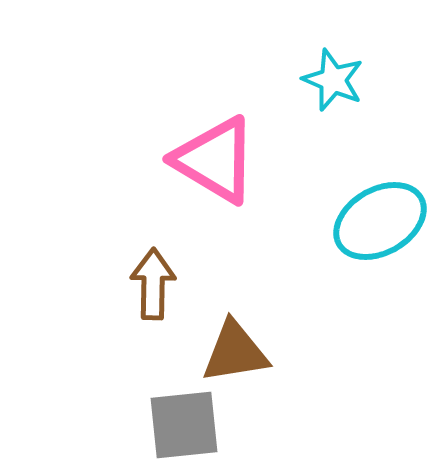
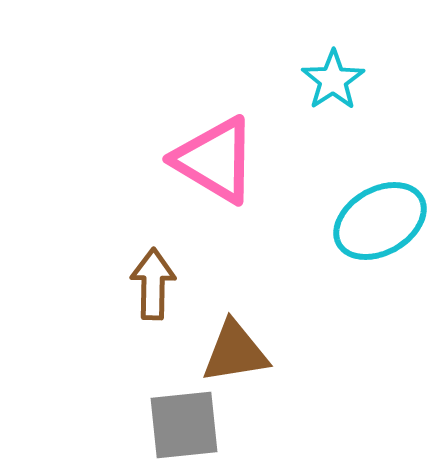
cyan star: rotated 16 degrees clockwise
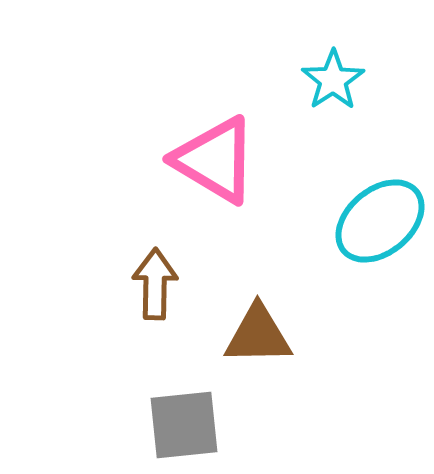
cyan ellipse: rotated 10 degrees counterclockwise
brown arrow: moved 2 px right
brown triangle: moved 23 px right, 17 px up; rotated 8 degrees clockwise
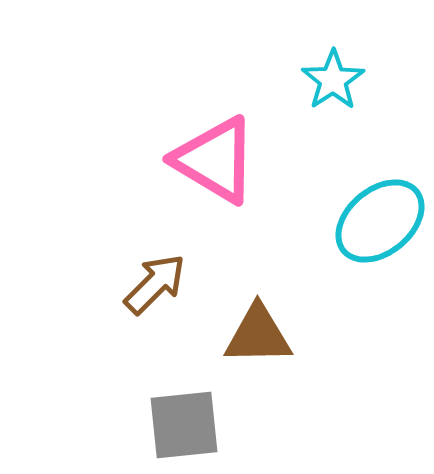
brown arrow: rotated 44 degrees clockwise
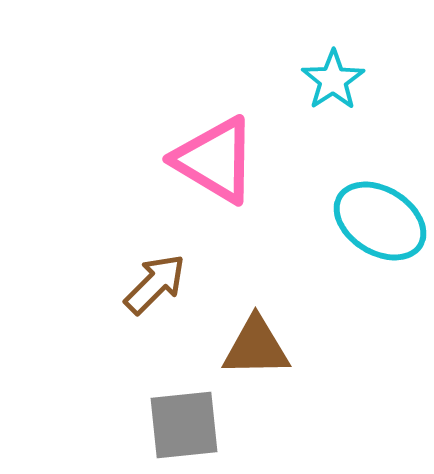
cyan ellipse: rotated 72 degrees clockwise
brown triangle: moved 2 px left, 12 px down
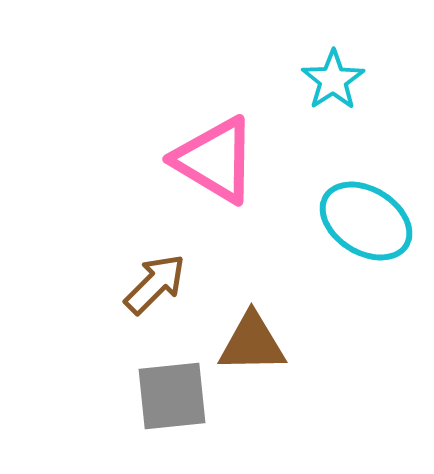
cyan ellipse: moved 14 px left
brown triangle: moved 4 px left, 4 px up
gray square: moved 12 px left, 29 px up
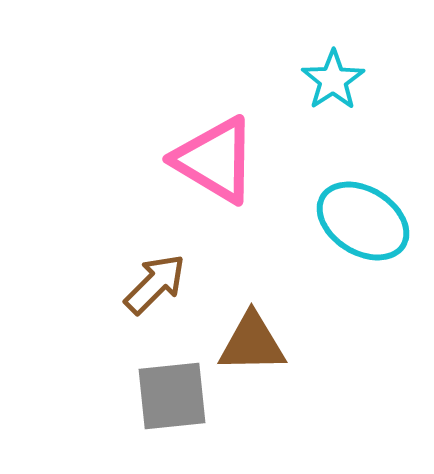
cyan ellipse: moved 3 px left
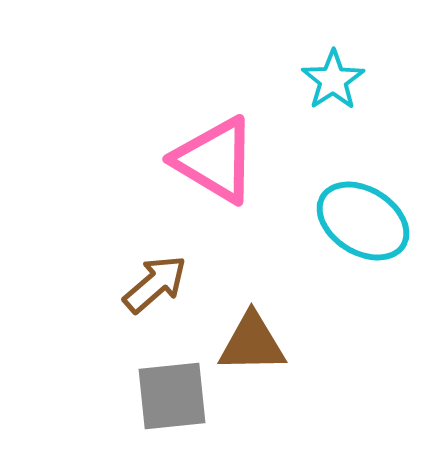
brown arrow: rotated 4 degrees clockwise
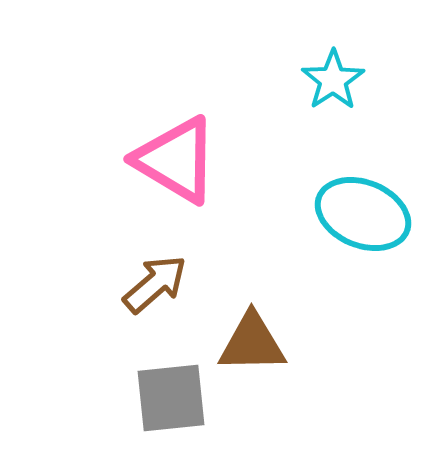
pink triangle: moved 39 px left
cyan ellipse: moved 7 px up; rotated 10 degrees counterclockwise
gray square: moved 1 px left, 2 px down
